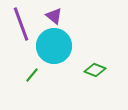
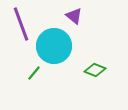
purple triangle: moved 20 px right
green line: moved 2 px right, 2 px up
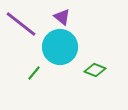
purple triangle: moved 12 px left, 1 px down
purple line: rotated 32 degrees counterclockwise
cyan circle: moved 6 px right, 1 px down
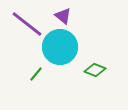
purple triangle: moved 1 px right, 1 px up
purple line: moved 6 px right
green line: moved 2 px right, 1 px down
